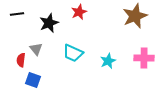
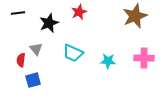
black line: moved 1 px right, 1 px up
cyan star: rotated 28 degrees clockwise
blue square: rotated 35 degrees counterclockwise
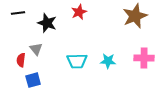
black star: moved 2 px left; rotated 30 degrees counterclockwise
cyan trapezoid: moved 4 px right, 8 px down; rotated 25 degrees counterclockwise
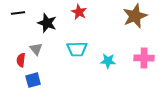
red star: rotated 21 degrees counterclockwise
cyan trapezoid: moved 12 px up
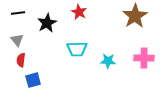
brown star: rotated 10 degrees counterclockwise
black star: rotated 24 degrees clockwise
gray triangle: moved 19 px left, 9 px up
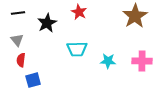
pink cross: moved 2 px left, 3 px down
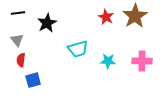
red star: moved 27 px right, 5 px down
cyan trapezoid: moved 1 px right; rotated 15 degrees counterclockwise
